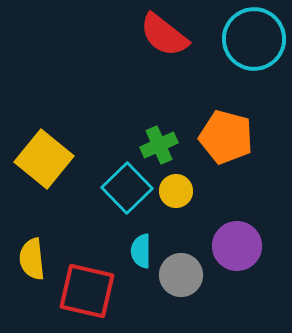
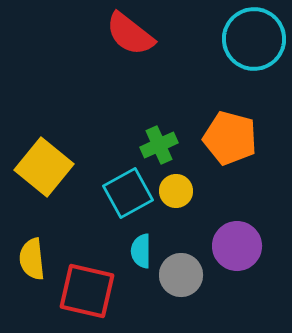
red semicircle: moved 34 px left, 1 px up
orange pentagon: moved 4 px right, 1 px down
yellow square: moved 8 px down
cyan square: moved 1 px right, 5 px down; rotated 15 degrees clockwise
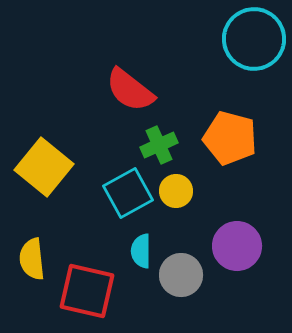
red semicircle: moved 56 px down
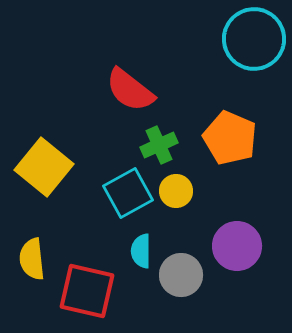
orange pentagon: rotated 8 degrees clockwise
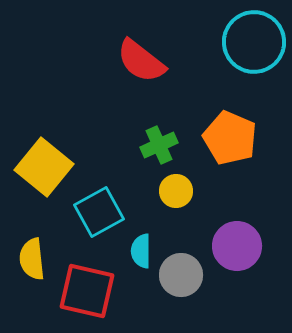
cyan circle: moved 3 px down
red semicircle: moved 11 px right, 29 px up
cyan square: moved 29 px left, 19 px down
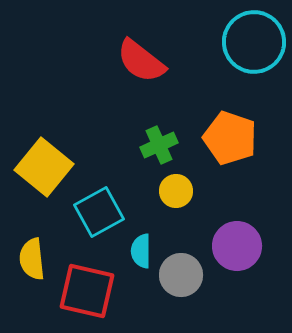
orange pentagon: rotated 4 degrees counterclockwise
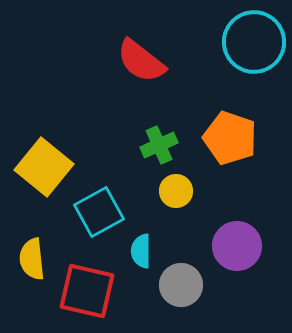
gray circle: moved 10 px down
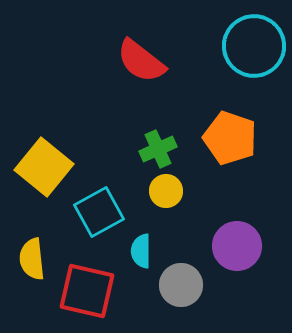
cyan circle: moved 4 px down
green cross: moved 1 px left, 4 px down
yellow circle: moved 10 px left
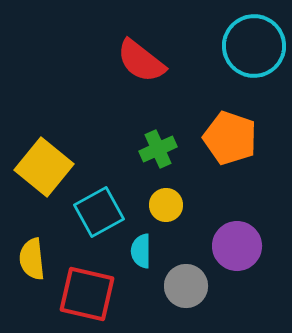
yellow circle: moved 14 px down
gray circle: moved 5 px right, 1 px down
red square: moved 3 px down
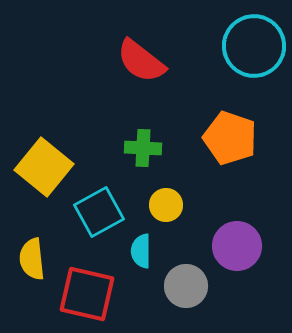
green cross: moved 15 px left, 1 px up; rotated 27 degrees clockwise
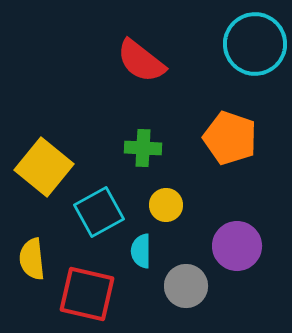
cyan circle: moved 1 px right, 2 px up
